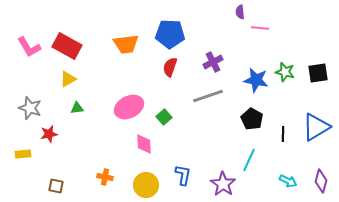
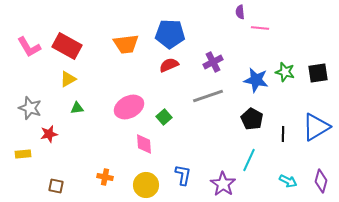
red semicircle: moved 1 px left, 2 px up; rotated 48 degrees clockwise
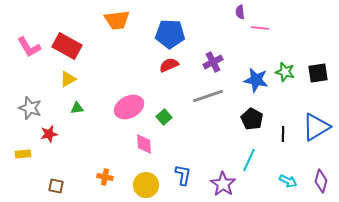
orange trapezoid: moved 9 px left, 24 px up
